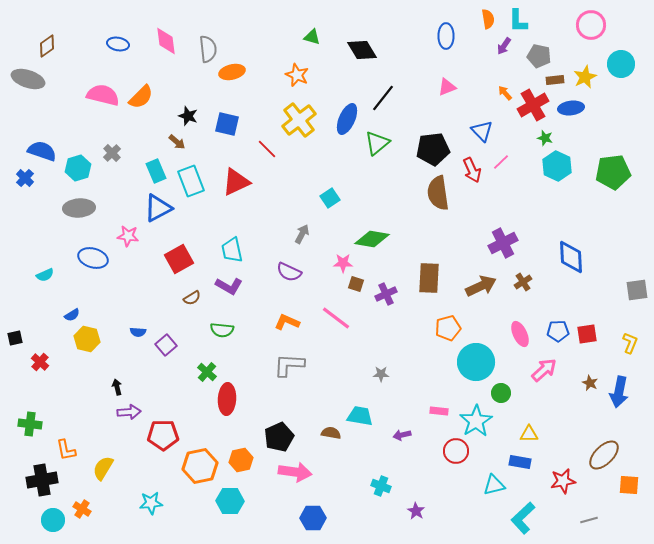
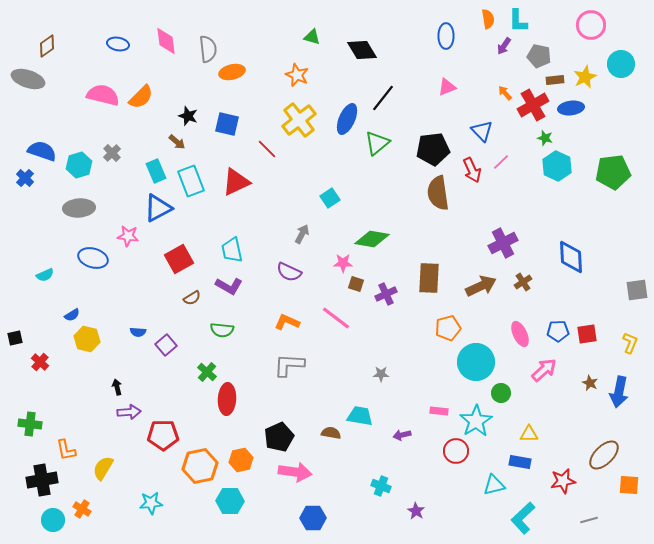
cyan hexagon at (78, 168): moved 1 px right, 3 px up
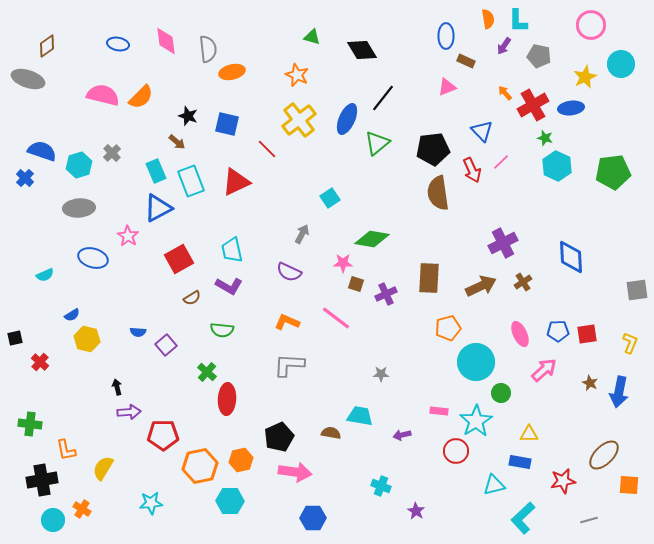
brown rectangle at (555, 80): moved 89 px left, 19 px up; rotated 30 degrees clockwise
pink star at (128, 236): rotated 25 degrees clockwise
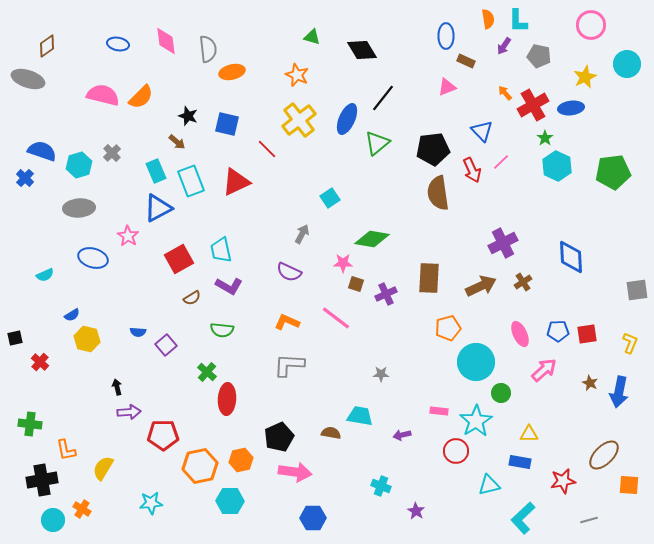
cyan circle at (621, 64): moved 6 px right
green star at (545, 138): rotated 21 degrees clockwise
cyan trapezoid at (232, 250): moved 11 px left
cyan triangle at (494, 485): moved 5 px left
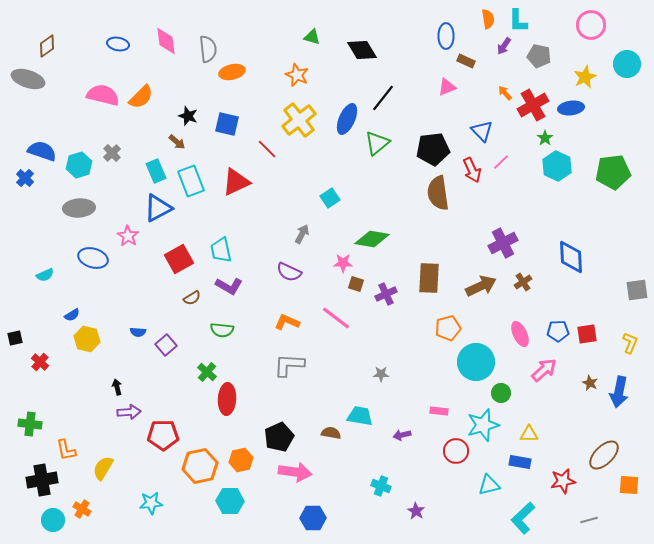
cyan star at (476, 421): moved 7 px right, 4 px down; rotated 16 degrees clockwise
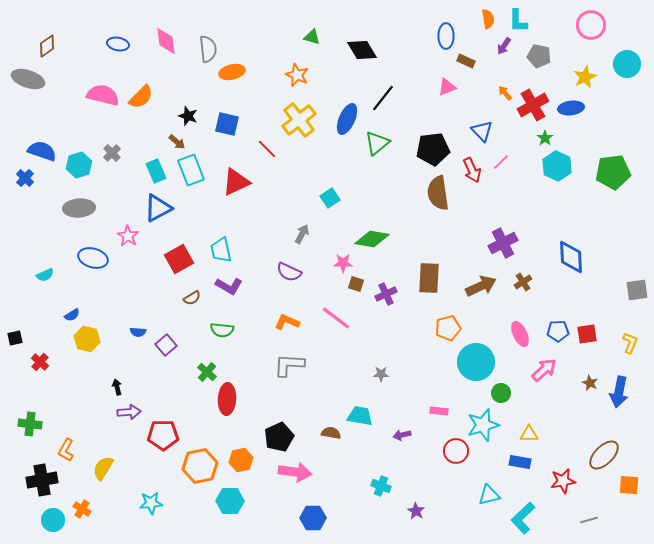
cyan rectangle at (191, 181): moved 11 px up
orange L-shape at (66, 450): rotated 40 degrees clockwise
cyan triangle at (489, 485): moved 10 px down
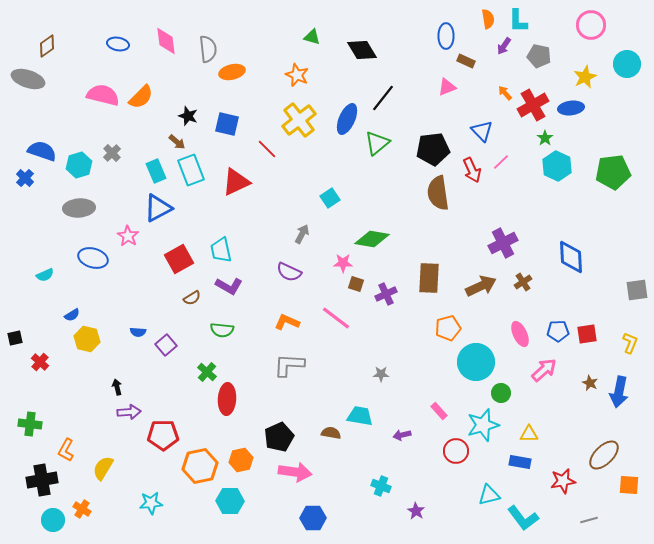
pink rectangle at (439, 411): rotated 42 degrees clockwise
cyan L-shape at (523, 518): rotated 84 degrees counterclockwise
